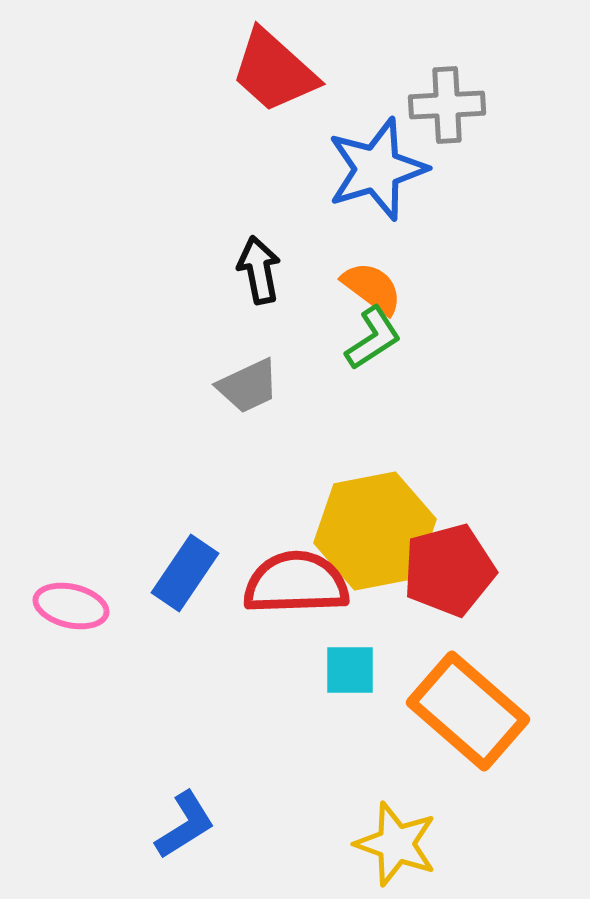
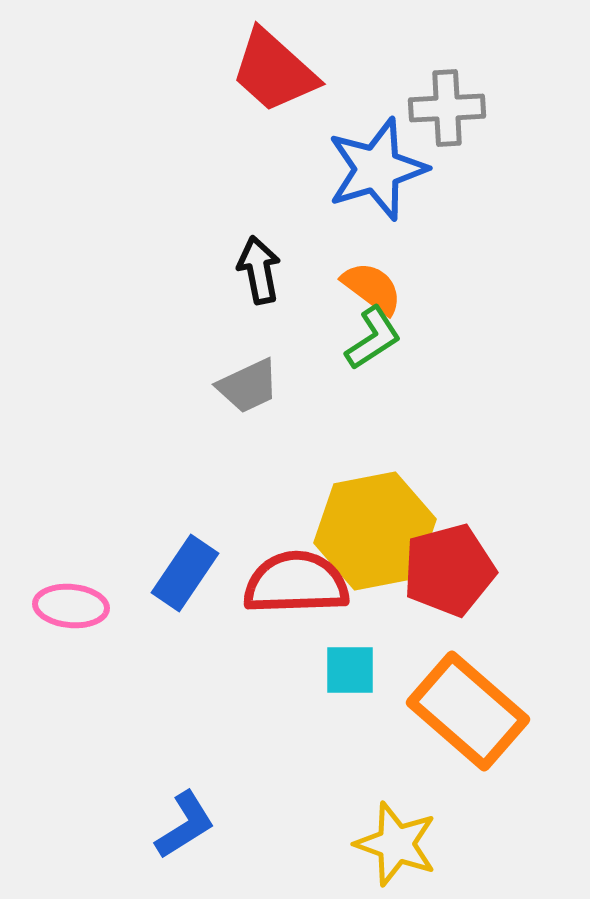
gray cross: moved 3 px down
pink ellipse: rotated 8 degrees counterclockwise
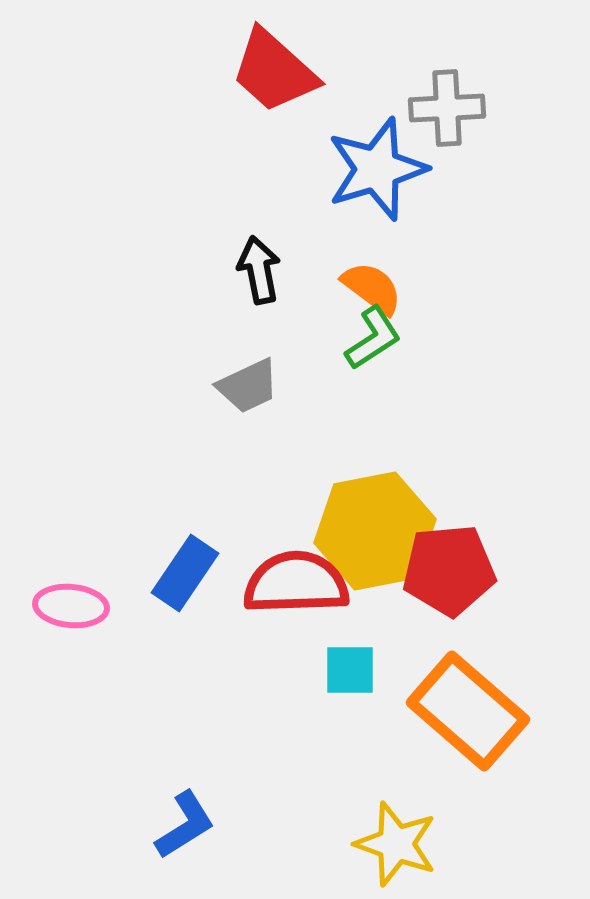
red pentagon: rotated 10 degrees clockwise
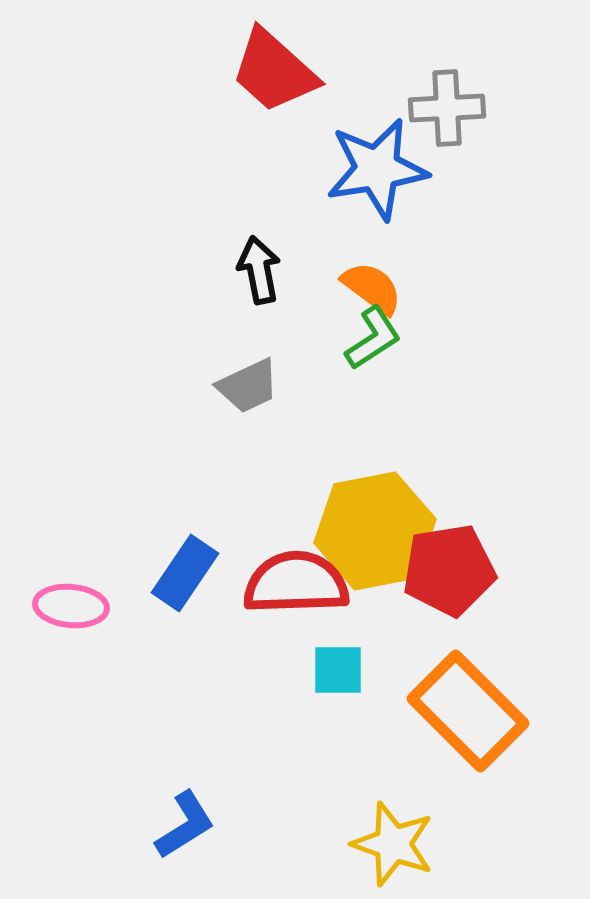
blue star: rotated 8 degrees clockwise
red pentagon: rotated 4 degrees counterclockwise
cyan square: moved 12 px left
orange rectangle: rotated 4 degrees clockwise
yellow star: moved 3 px left
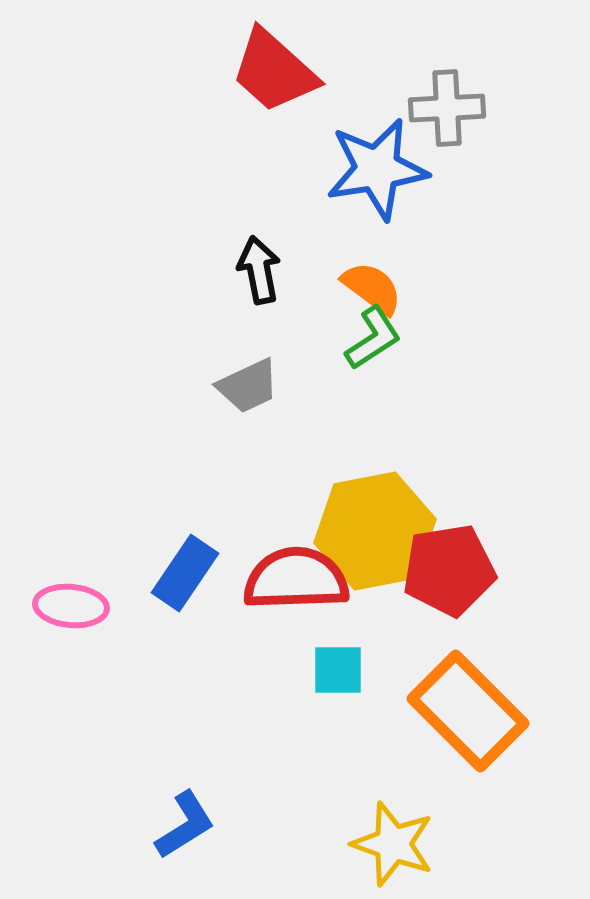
red semicircle: moved 4 px up
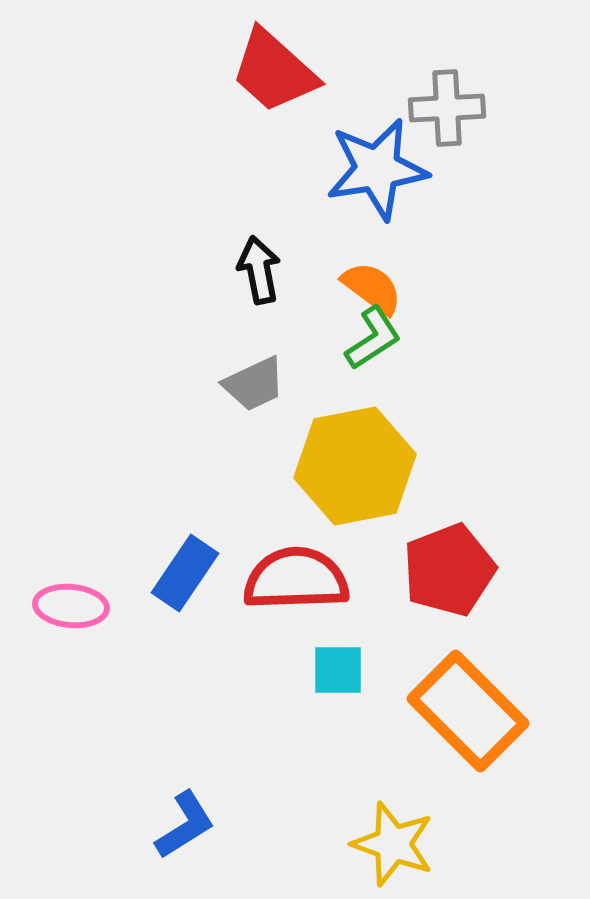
gray trapezoid: moved 6 px right, 2 px up
yellow hexagon: moved 20 px left, 65 px up
red pentagon: rotated 12 degrees counterclockwise
